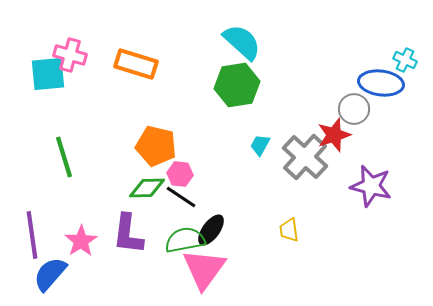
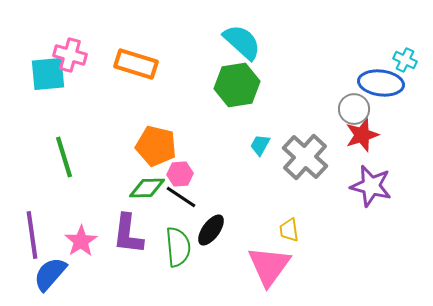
red star: moved 28 px right
pink hexagon: rotated 10 degrees counterclockwise
green semicircle: moved 7 px left, 7 px down; rotated 96 degrees clockwise
pink triangle: moved 65 px right, 3 px up
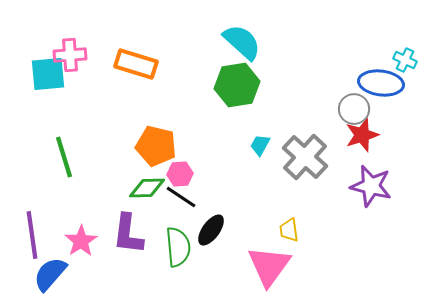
pink cross: rotated 20 degrees counterclockwise
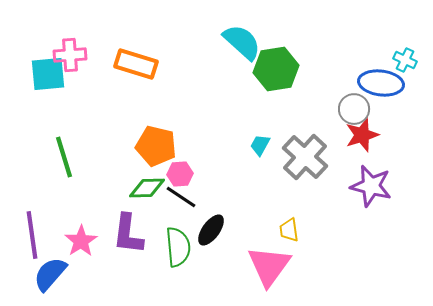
green hexagon: moved 39 px right, 16 px up
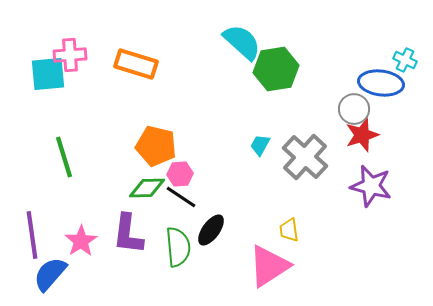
pink triangle: rotated 21 degrees clockwise
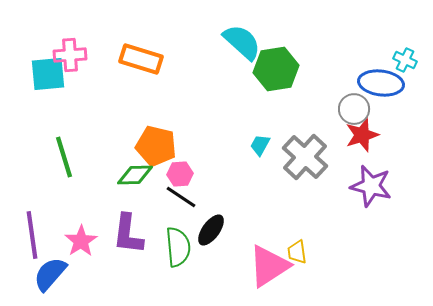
orange rectangle: moved 5 px right, 5 px up
green diamond: moved 12 px left, 13 px up
yellow trapezoid: moved 8 px right, 22 px down
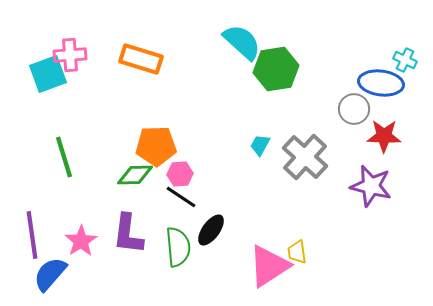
cyan square: rotated 15 degrees counterclockwise
red star: moved 22 px right, 1 px down; rotated 20 degrees clockwise
orange pentagon: rotated 15 degrees counterclockwise
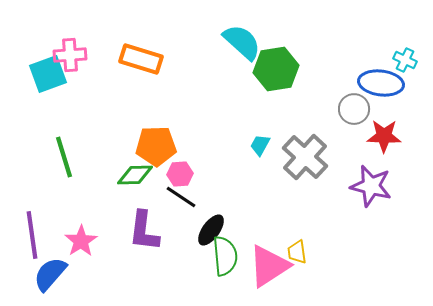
purple L-shape: moved 16 px right, 3 px up
green semicircle: moved 47 px right, 9 px down
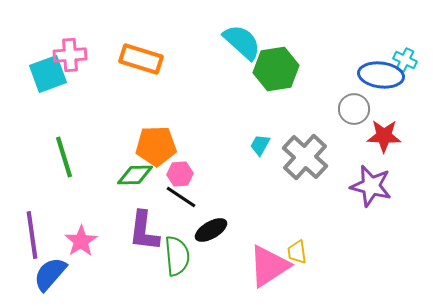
blue ellipse: moved 8 px up
black ellipse: rotated 24 degrees clockwise
green semicircle: moved 48 px left
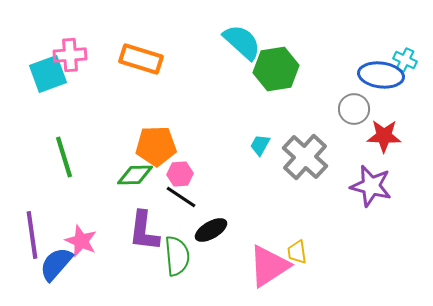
pink star: rotated 16 degrees counterclockwise
blue semicircle: moved 6 px right, 10 px up
